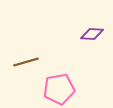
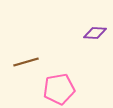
purple diamond: moved 3 px right, 1 px up
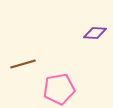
brown line: moved 3 px left, 2 px down
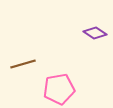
purple diamond: rotated 30 degrees clockwise
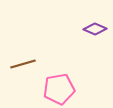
purple diamond: moved 4 px up; rotated 10 degrees counterclockwise
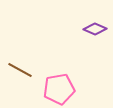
brown line: moved 3 px left, 6 px down; rotated 45 degrees clockwise
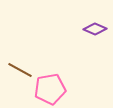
pink pentagon: moved 9 px left
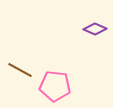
pink pentagon: moved 5 px right, 3 px up; rotated 16 degrees clockwise
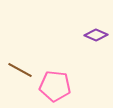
purple diamond: moved 1 px right, 6 px down
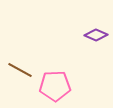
pink pentagon: rotated 8 degrees counterclockwise
